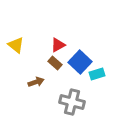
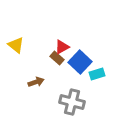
red triangle: moved 4 px right, 2 px down
brown rectangle: moved 2 px right, 5 px up
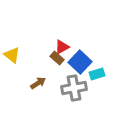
yellow triangle: moved 4 px left, 10 px down
brown arrow: moved 2 px right, 1 px down; rotated 14 degrees counterclockwise
gray cross: moved 2 px right, 14 px up; rotated 25 degrees counterclockwise
